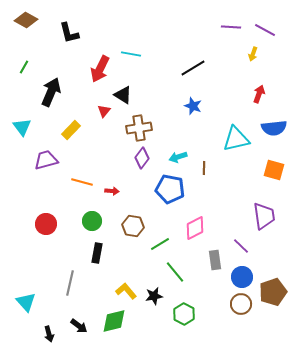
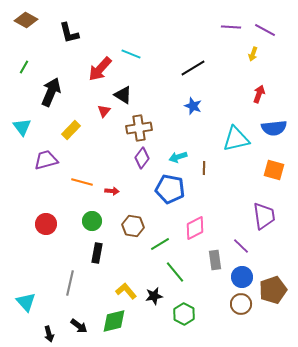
cyan line at (131, 54): rotated 12 degrees clockwise
red arrow at (100, 69): rotated 16 degrees clockwise
brown pentagon at (273, 292): moved 2 px up
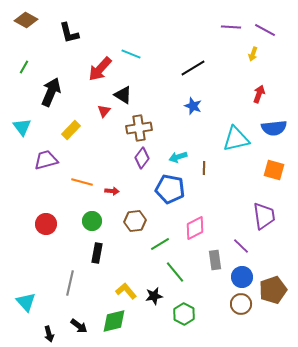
brown hexagon at (133, 226): moved 2 px right, 5 px up; rotated 15 degrees counterclockwise
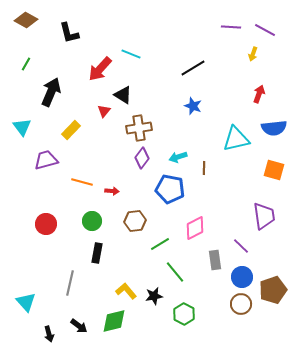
green line at (24, 67): moved 2 px right, 3 px up
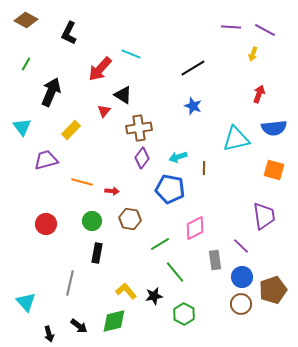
black L-shape at (69, 33): rotated 40 degrees clockwise
brown hexagon at (135, 221): moved 5 px left, 2 px up; rotated 15 degrees clockwise
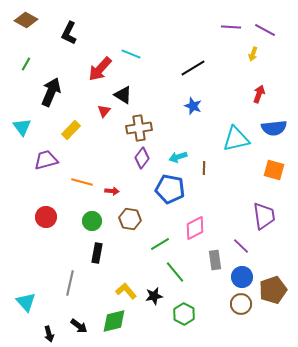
red circle at (46, 224): moved 7 px up
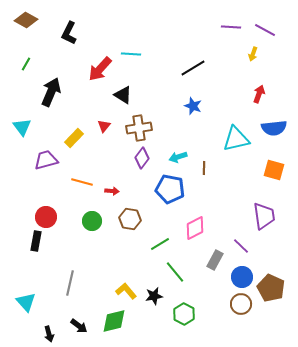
cyan line at (131, 54): rotated 18 degrees counterclockwise
red triangle at (104, 111): moved 15 px down
yellow rectangle at (71, 130): moved 3 px right, 8 px down
black rectangle at (97, 253): moved 61 px left, 12 px up
gray rectangle at (215, 260): rotated 36 degrees clockwise
brown pentagon at (273, 290): moved 2 px left, 2 px up; rotated 28 degrees counterclockwise
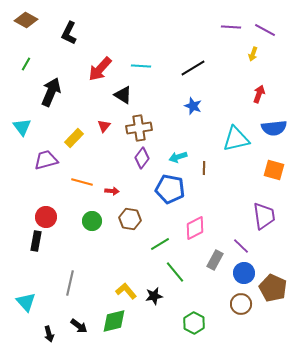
cyan line at (131, 54): moved 10 px right, 12 px down
blue circle at (242, 277): moved 2 px right, 4 px up
brown pentagon at (271, 288): moved 2 px right
green hexagon at (184, 314): moved 10 px right, 9 px down
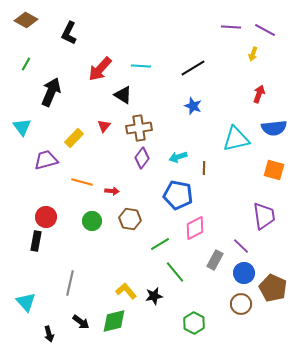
blue pentagon at (170, 189): moved 8 px right, 6 px down
black arrow at (79, 326): moved 2 px right, 4 px up
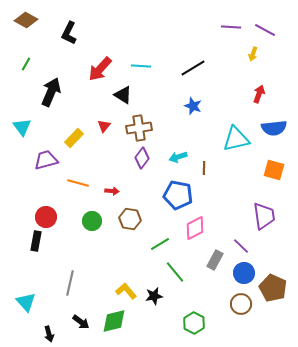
orange line at (82, 182): moved 4 px left, 1 px down
